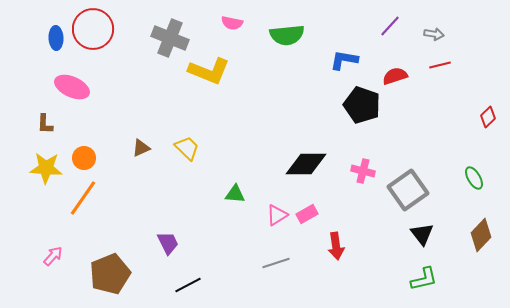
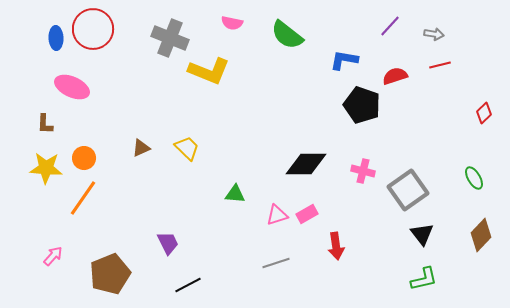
green semicircle: rotated 44 degrees clockwise
red diamond: moved 4 px left, 4 px up
pink triangle: rotated 15 degrees clockwise
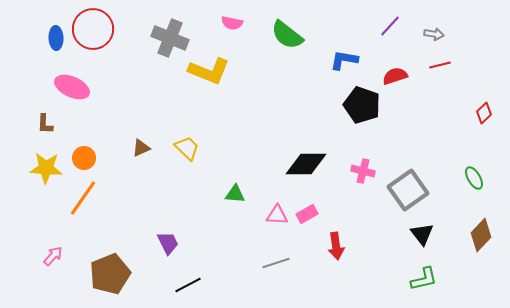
pink triangle: rotated 20 degrees clockwise
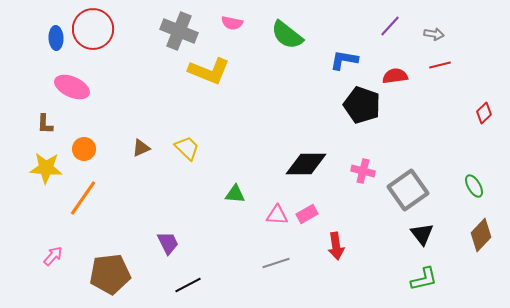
gray cross: moved 9 px right, 7 px up
red semicircle: rotated 10 degrees clockwise
orange circle: moved 9 px up
green ellipse: moved 8 px down
brown pentagon: rotated 15 degrees clockwise
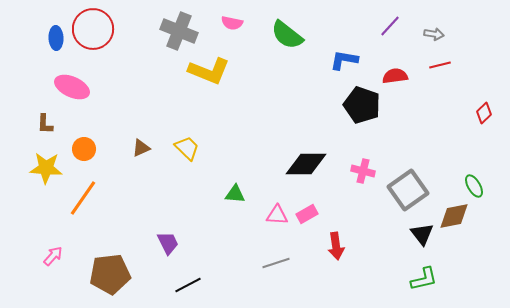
brown diamond: moved 27 px left, 19 px up; rotated 36 degrees clockwise
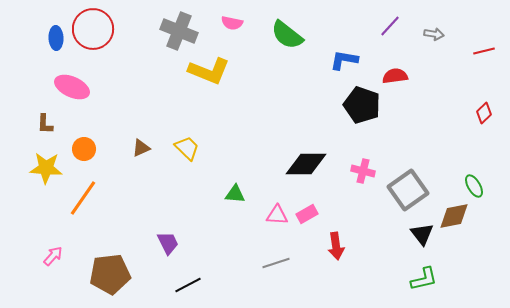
red line: moved 44 px right, 14 px up
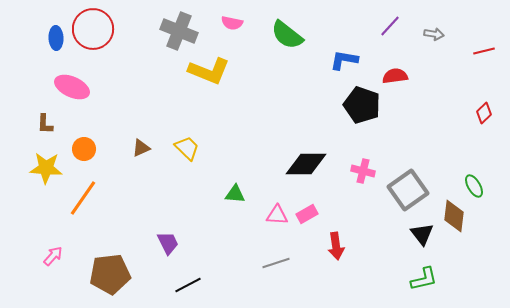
brown diamond: rotated 72 degrees counterclockwise
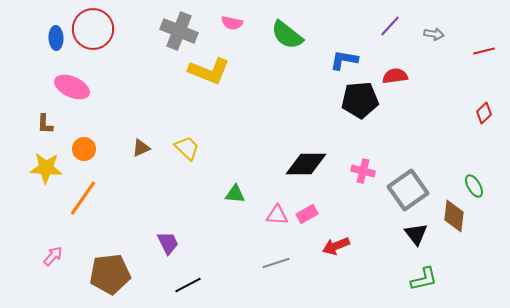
black pentagon: moved 2 px left, 5 px up; rotated 24 degrees counterclockwise
black triangle: moved 6 px left
red arrow: rotated 76 degrees clockwise
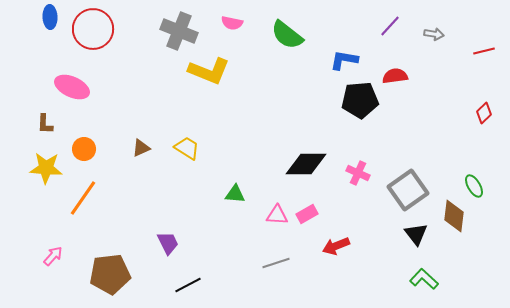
blue ellipse: moved 6 px left, 21 px up
yellow trapezoid: rotated 12 degrees counterclockwise
pink cross: moved 5 px left, 2 px down; rotated 10 degrees clockwise
green L-shape: rotated 124 degrees counterclockwise
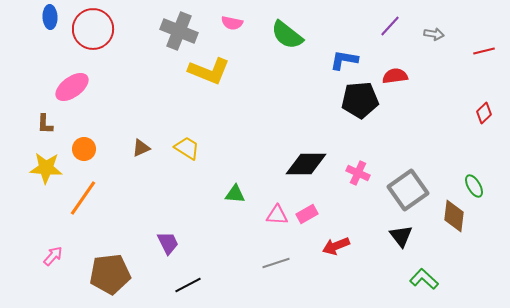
pink ellipse: rotated 60 degrees counterclockwise
black triangle: moved 15 px left, 2 px down
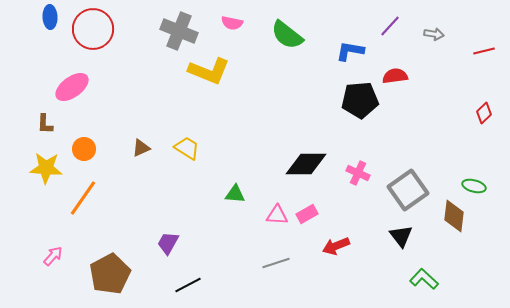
blue L-shape: moved 6 px right, 9 px up
green ellipse: rotated 45 degrees counterclockwise
purple trapezoid: rotated 125 degrees counterclockwise
brown pentagon: rotated 21 degrees counterclockwise
